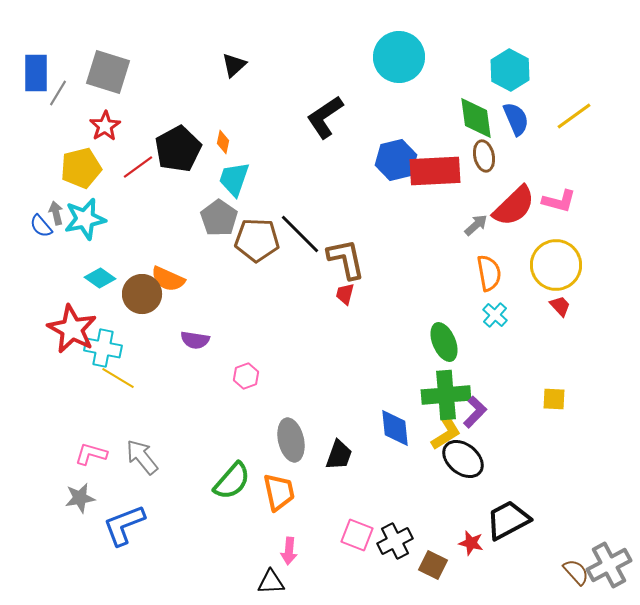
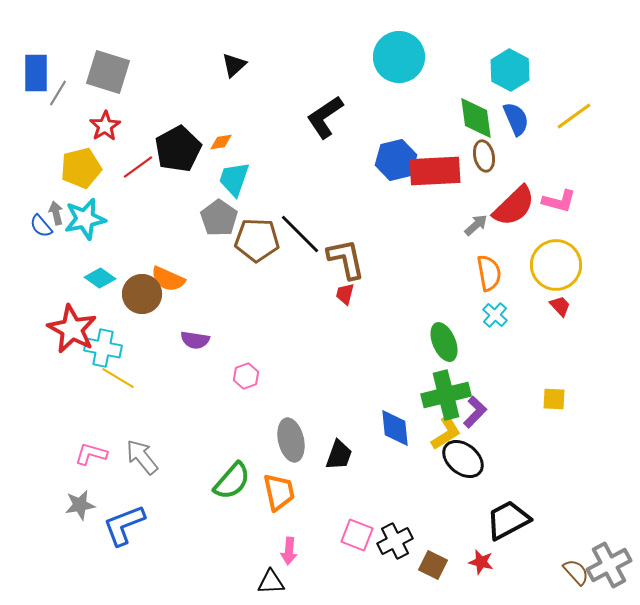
orange diamond at (223, 142): moved 2 px left; rotated 70 degrees clockwise
green cross at (446, 395): rotated 9 degrees counterclockwise
gray star at (80, 498): moved 7 px down
red star at (471, 543): moved 10 px right, 19 px down
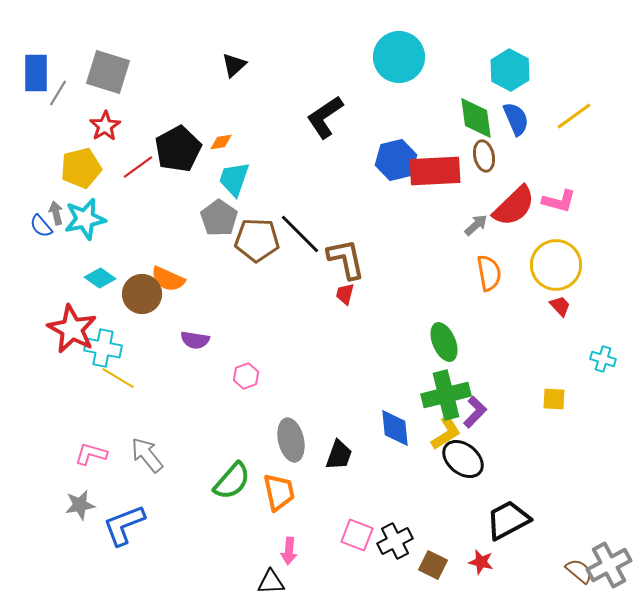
cyan cross at (495, 315): moved 108 px right, 44 px down; rotated 25 degrees counterclockwise
gray arrow at (142, 457): moved 5 px right, 2 px up
brown semicircle at (576, 572): moved 3 px right, 1 px up; rotated 8 degrees counterclockwise
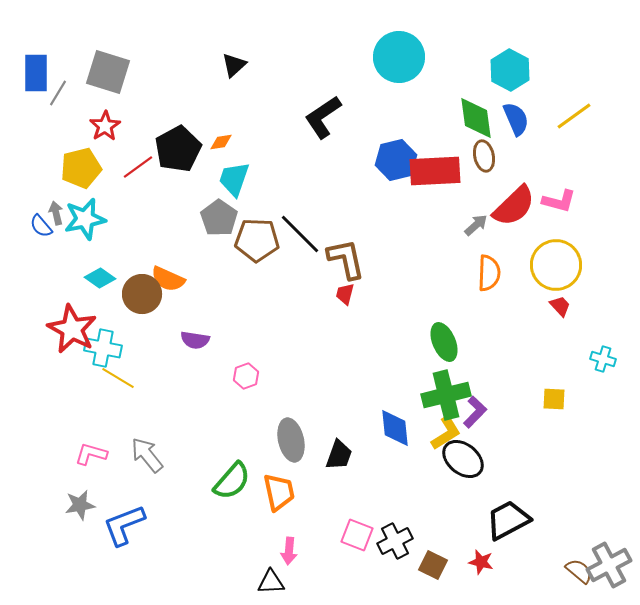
black L-shape at (325, 117): moved 2 px left
orange semicircle at (489, 273): rotated 12 degrees clockwise
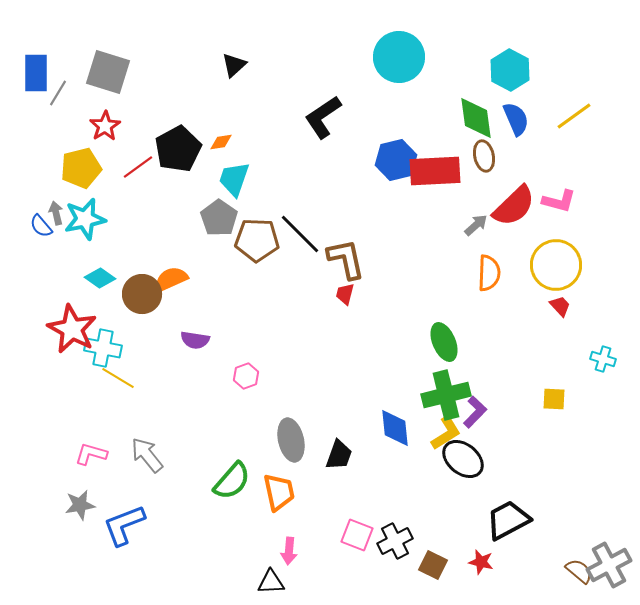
orange semicircle at (168, 279): moved 3 px right; rotated 132 degrees clockwise
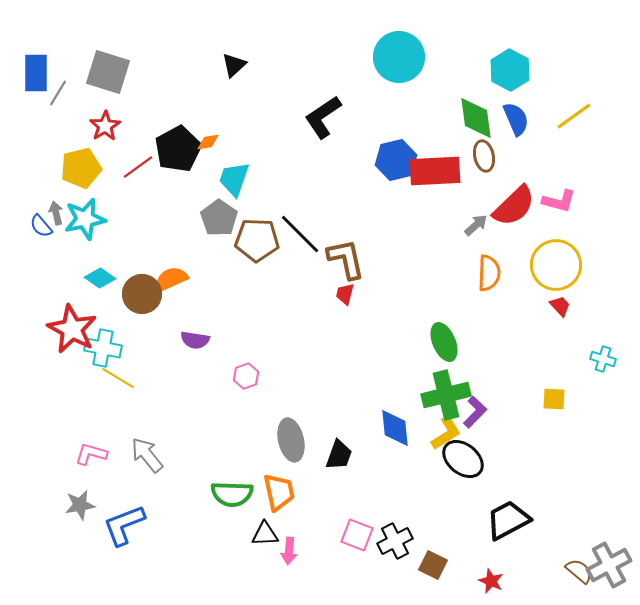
orange diamond at (221, 142): moved 13 px left
green semicircle at (232, 481): moved 13 px down; rotated 51 degrees clockwise
red star at (481, 562): moved 10 px right, 19 px down; rotated 10 degrees clockwise
black triangle at (271, 582): moved 6 px left, 48 px up
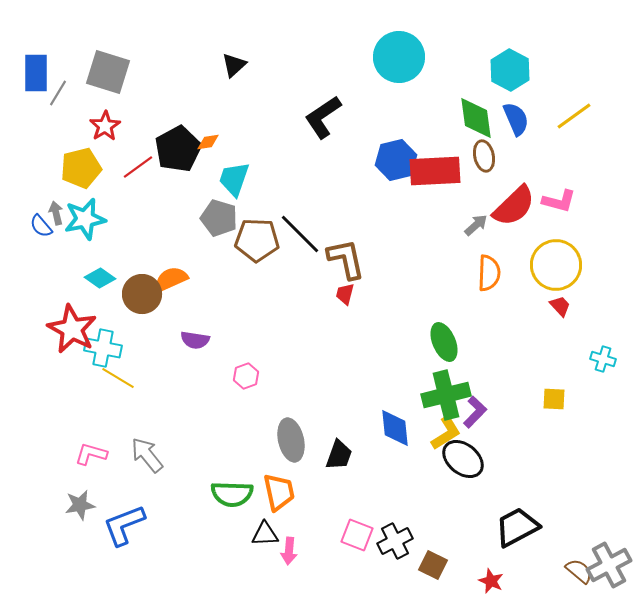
gray pentagon at (219, 218): rotated 18 degrees counterclockwise
black trapezoid at (508, 520): moved 9 px right, 7 px down
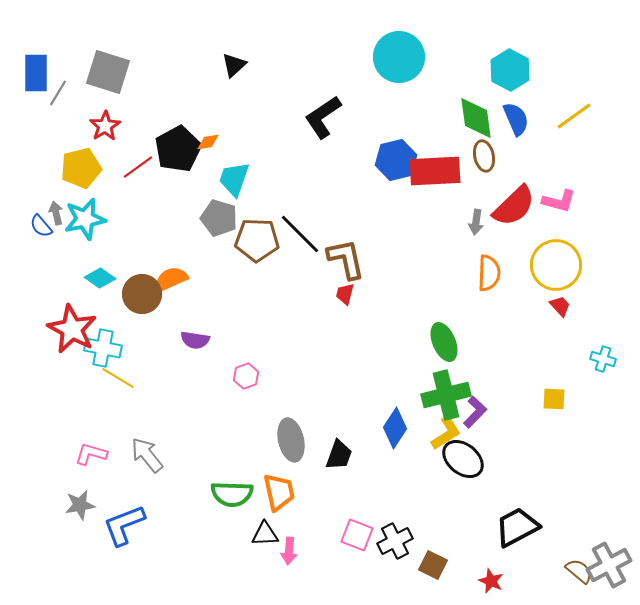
gray arrow at (476, 225): moved 3 px up; rotated 140 degrees clockwise
blue diamond at (395, 428): rotated 39 degrees clockwise
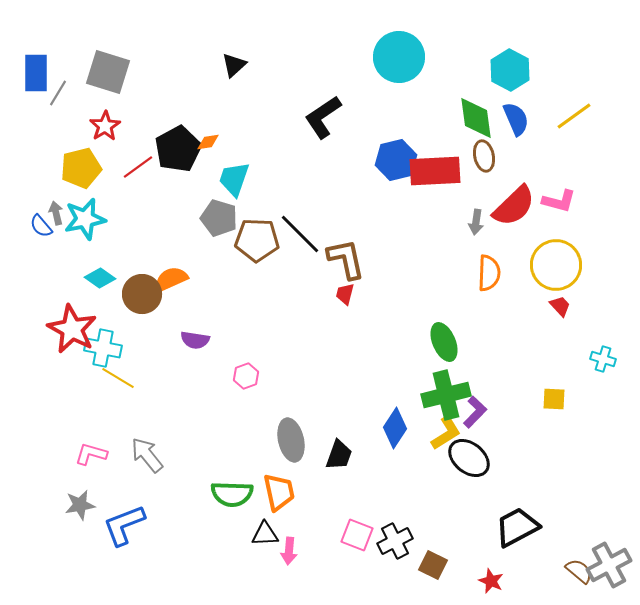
black ellipse at (463, 459): moved 6 px right, 1 px up
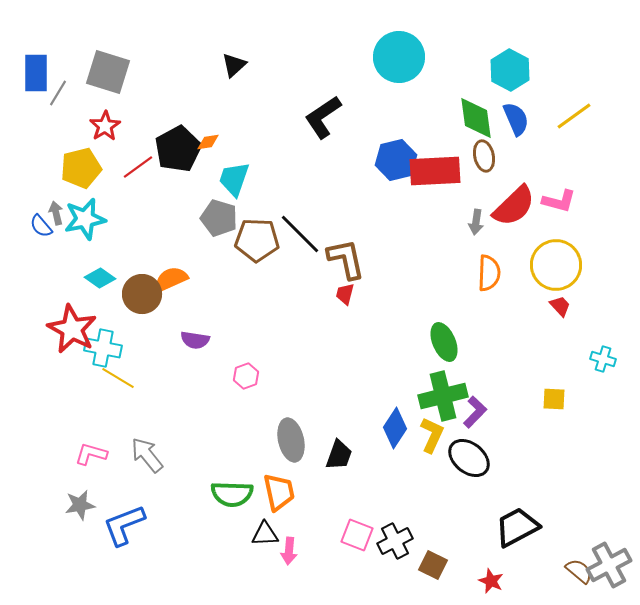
green cross at (446, 395): moved 3 px left, 1 px down
yellow L-shape at (446, 433): moved 14 px left, 2 px down; rotated 33 degrees counterclockwise
